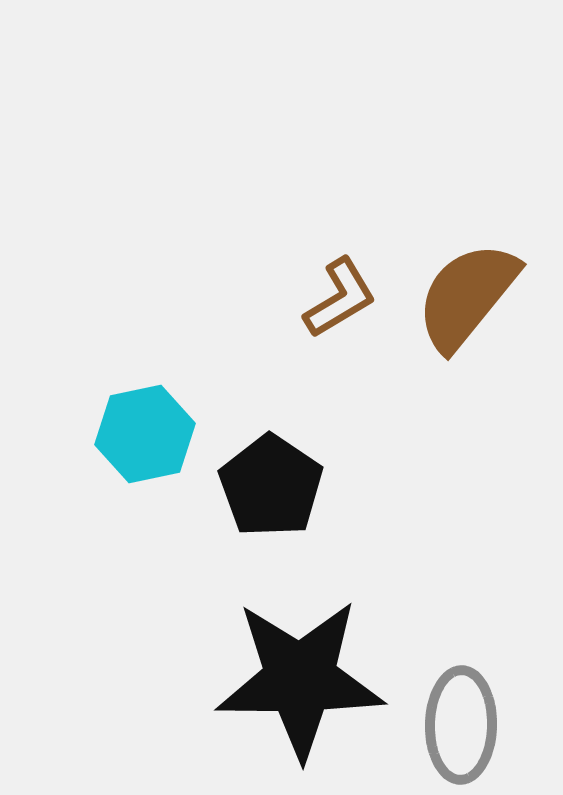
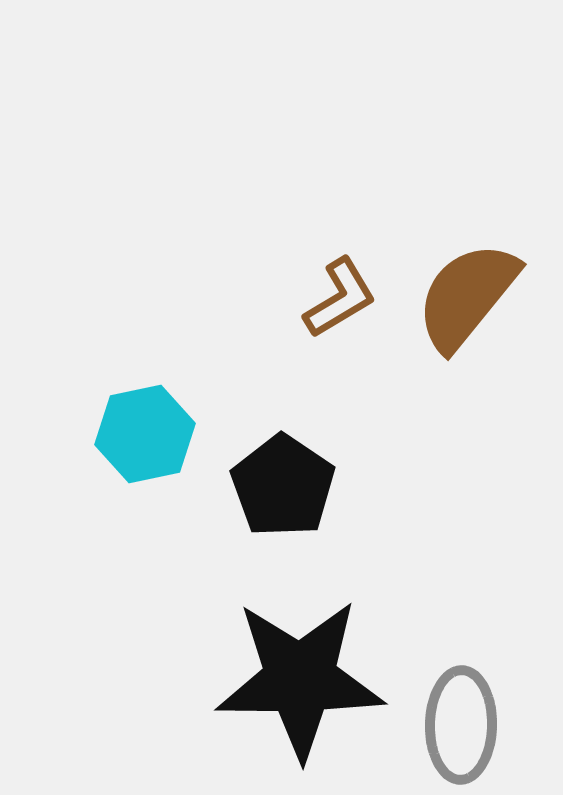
black pentagon: moved 12 px right
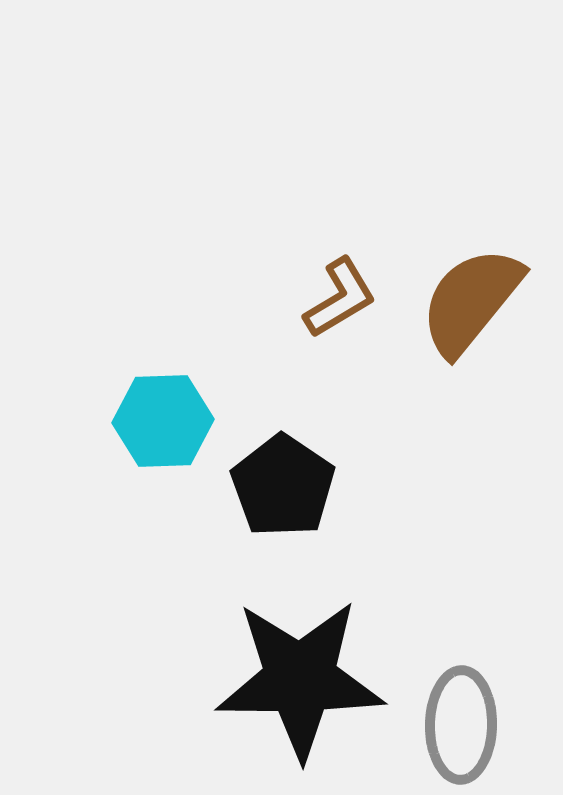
brown semicircle: moved 4 px right, 5 px down
cyan hexagon: moved 18 px right, 13 px up; rotated 10 degrees clockwise
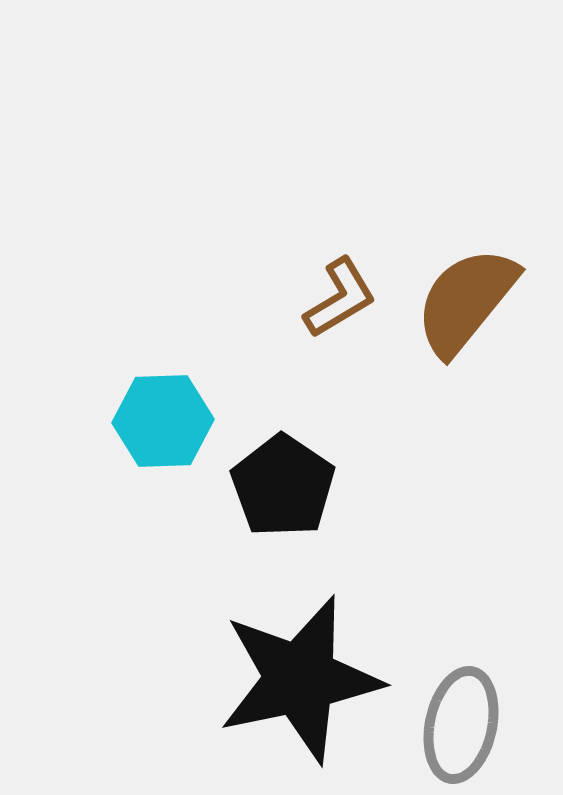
brown semicircle: moved 5 px left
black star: rotated 12 degrees counterclockwise
gray ellipse: rotated 11 degrees clockwise
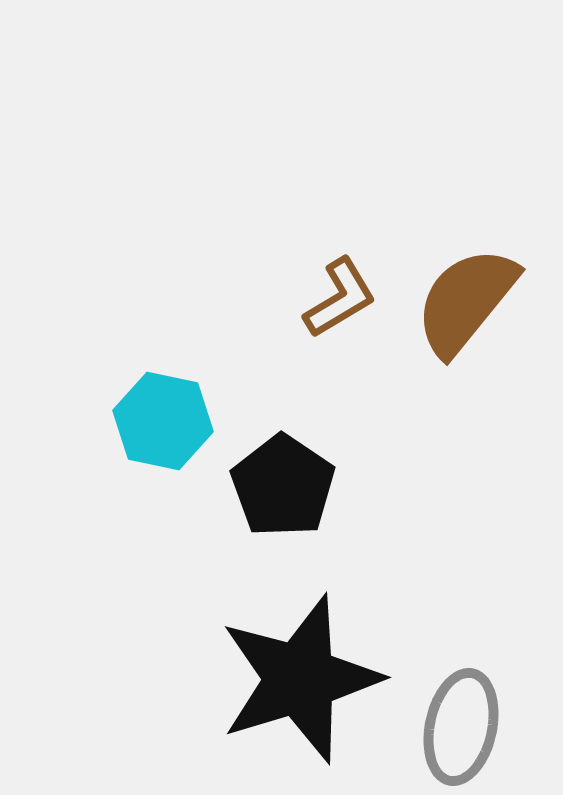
cyan hexagon: rotated 14 degrees clockwise
black star: rotated 5 degrees counterclockwise
gray ellipse: moved 2 px down
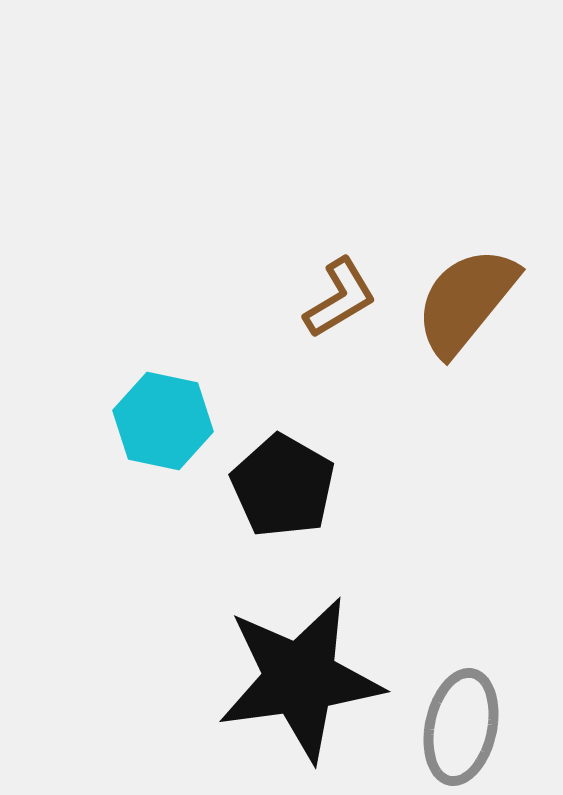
black pentagon: rotated 4 degrees counterclockwise
black star: rotated 9 degrees clockwise
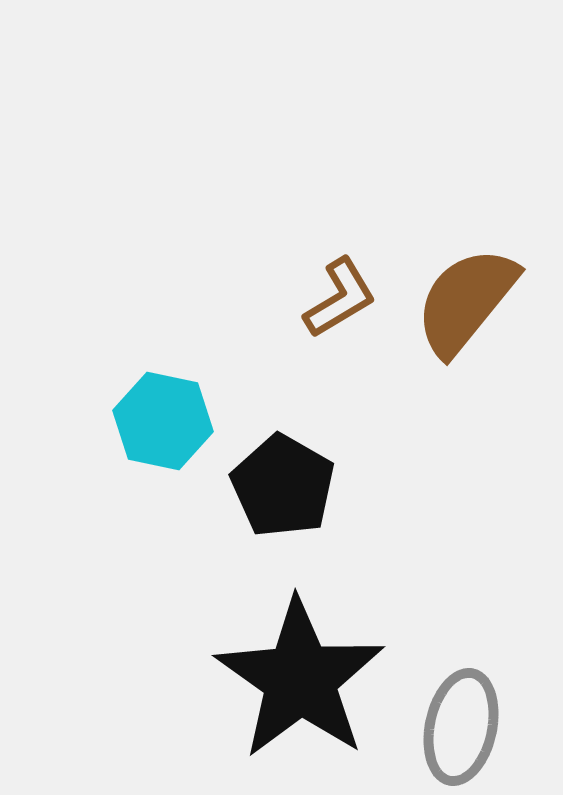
black star: rotated 29 degrees counterclockwise
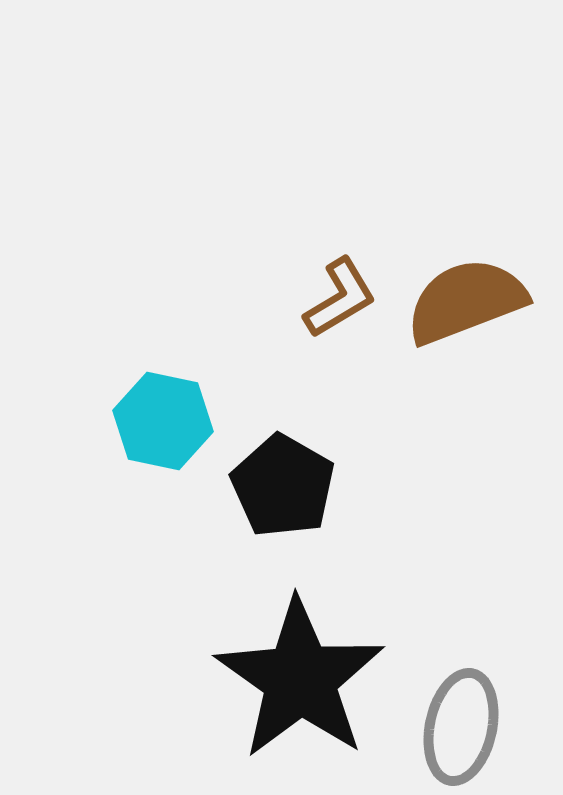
brown semicircle: rotated 30 degrees clockwise
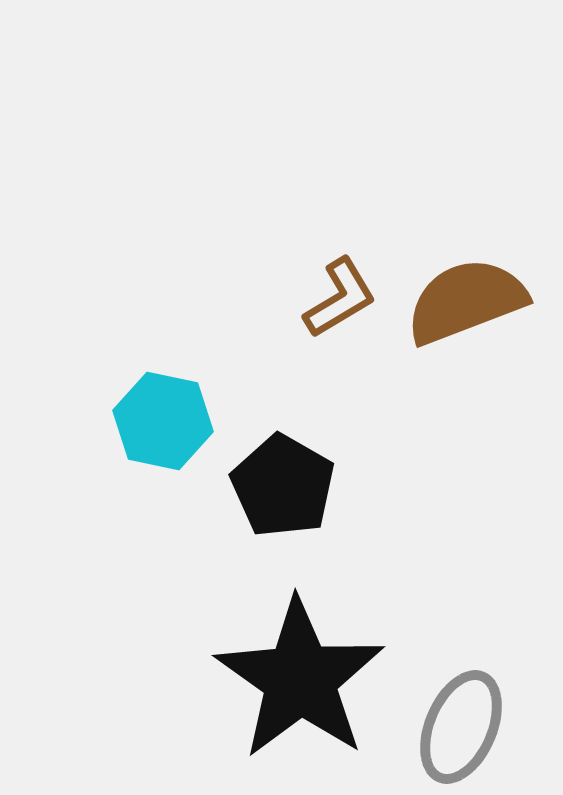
gray ellipse: rotated 11 degrees clockwise
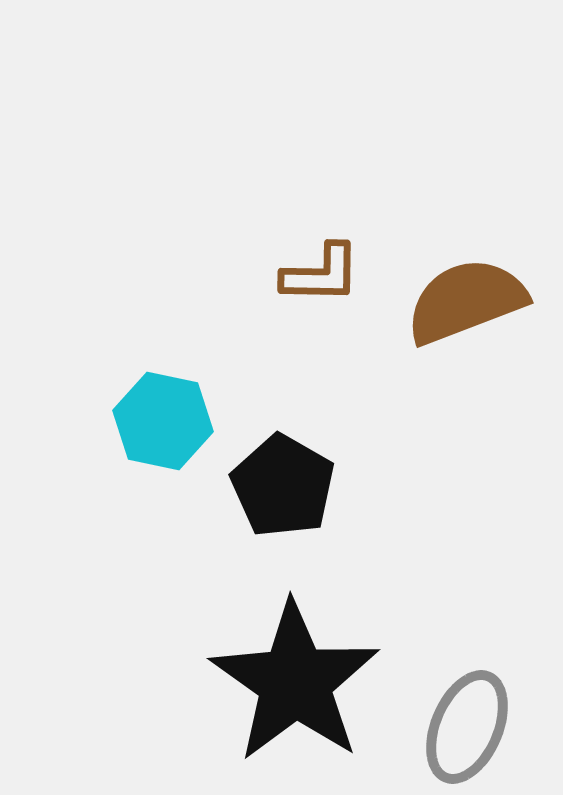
brown L-shape: moved 19 px left, 24 px up; rotated 32 degrees clockwise
black star: moved 5 px left, 3 px down
gray ellipse: moved 6 px right
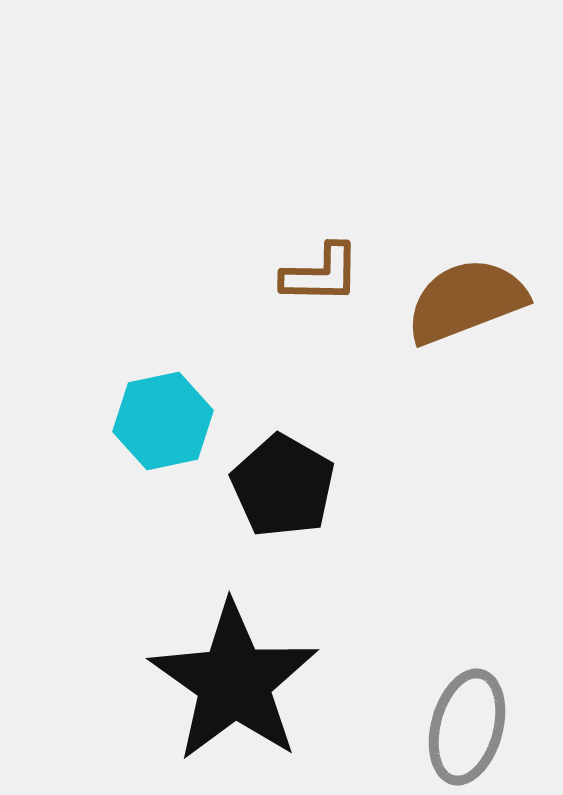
cyan hexagon: rotated 24 degrees counterclockwise
black star: moved 61 px left
gray ellipse: rotated 8 degrees counterclockwise
